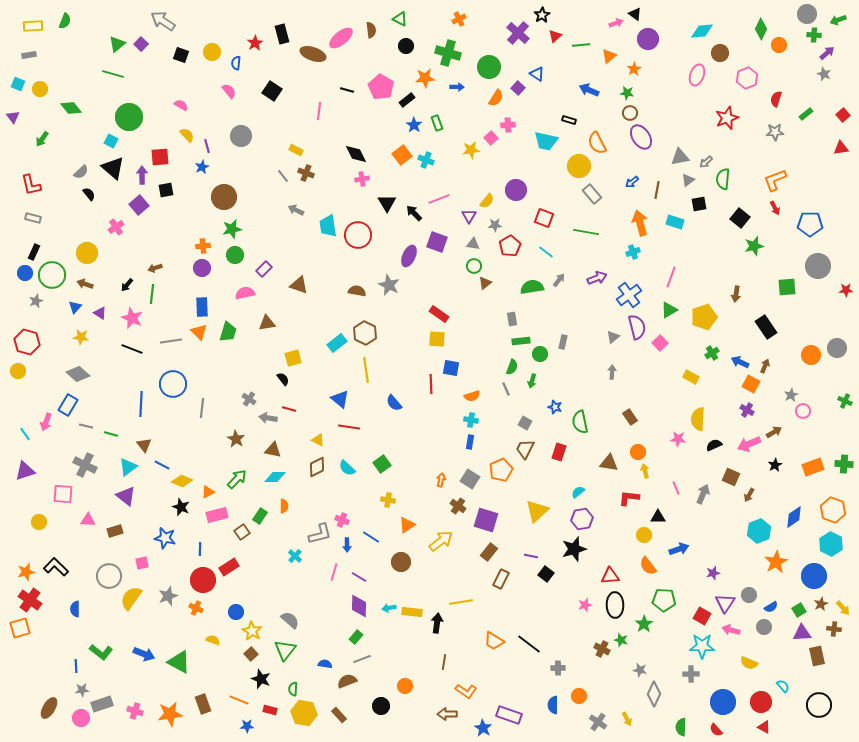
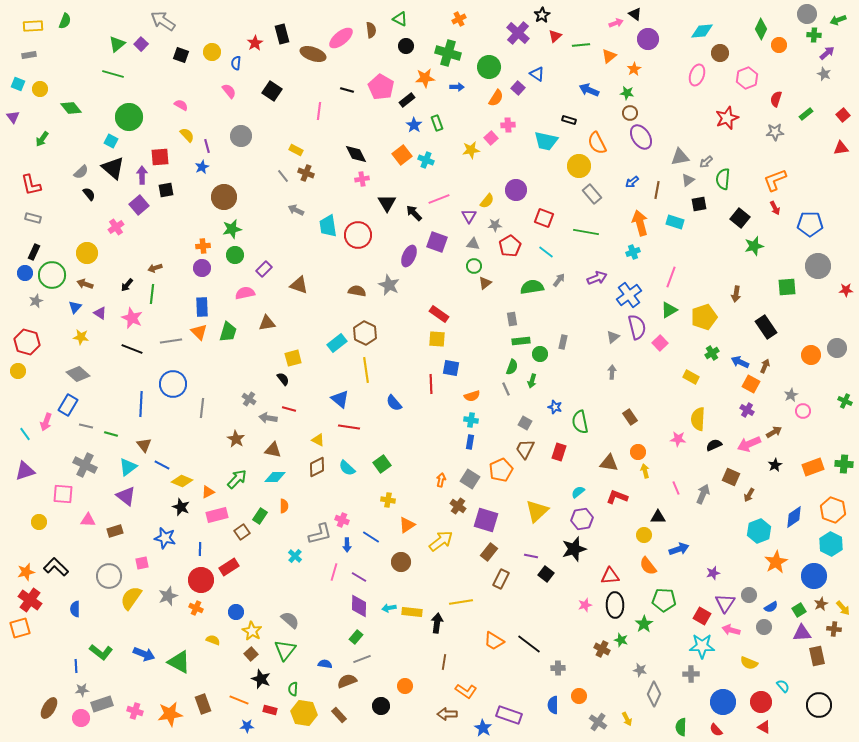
red L-shape at (629, 498): moved 12 px left, 1 px up; rotated 15 degrees clockwise
red circle at (203, 580): moved 2 px left
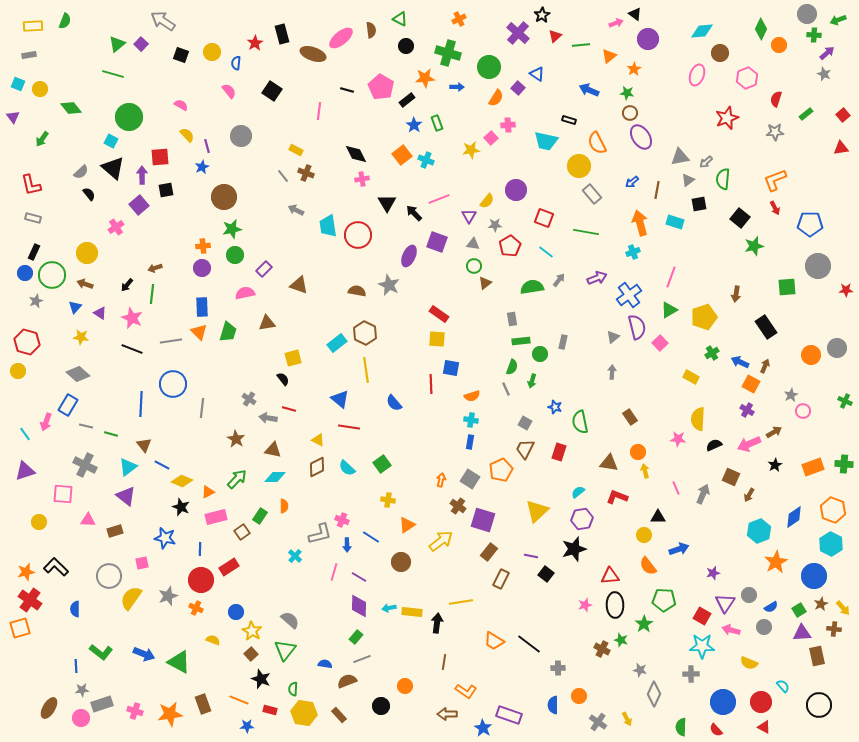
pink rectangle at (217, 515): moved 1 px left, 2 px down
purple square at (486, 520): moved 3 px left
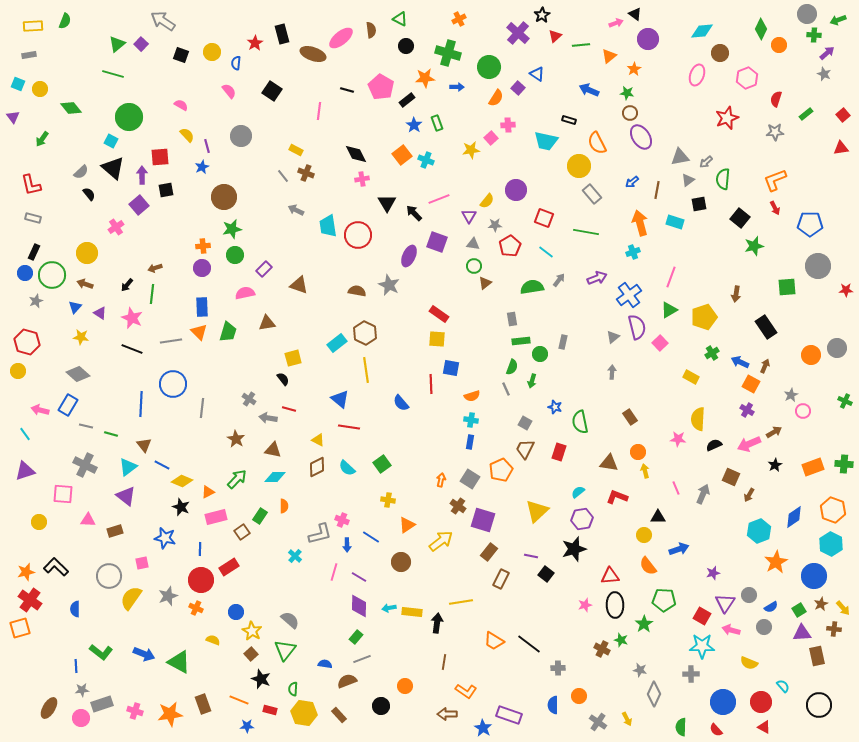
blue semicircle at (394, 403): moved 7 px right
pink arrow at (46, 422): moved 6 px left, 12 px up; rotated 84 degrees clockwise
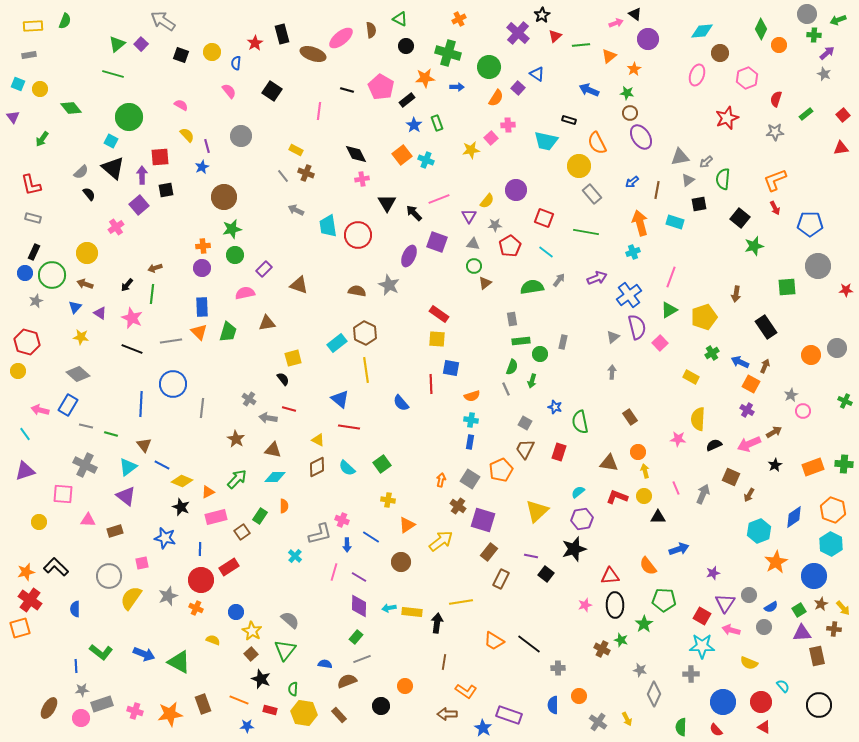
yellow circle at (644, 535): moved 39 px up
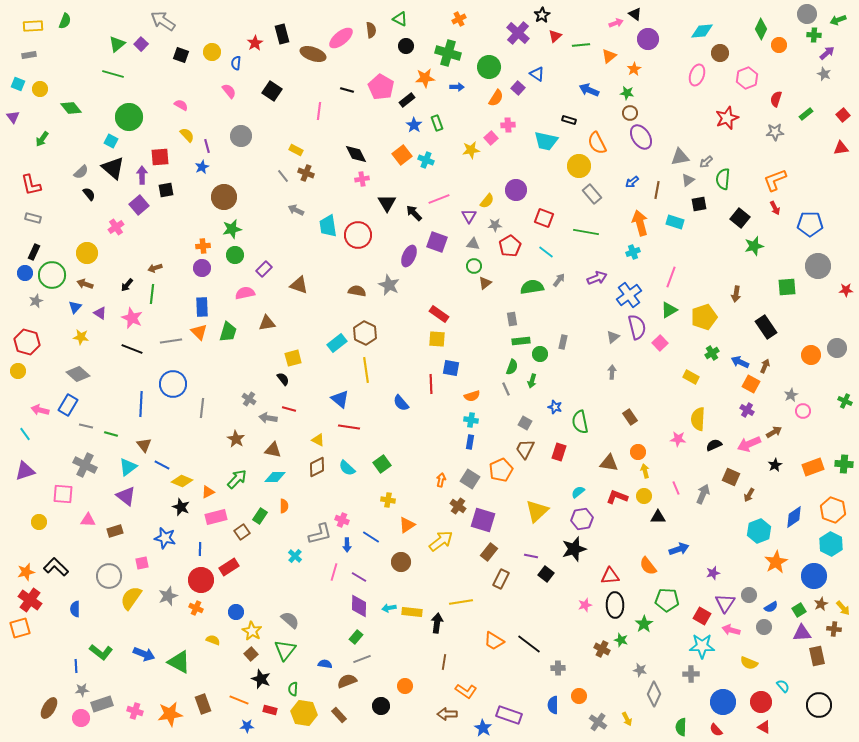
green pentagon at (664, 600): moved 3 px right
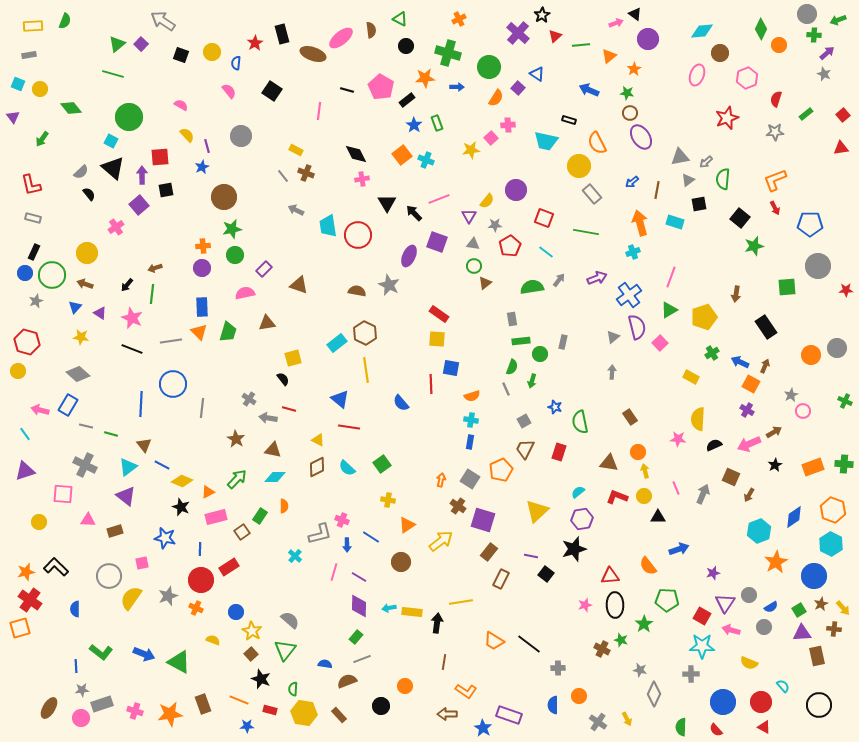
gray square at (525, 423): moved 1 px left, 2 px up; rotated 32 degrees clockwise
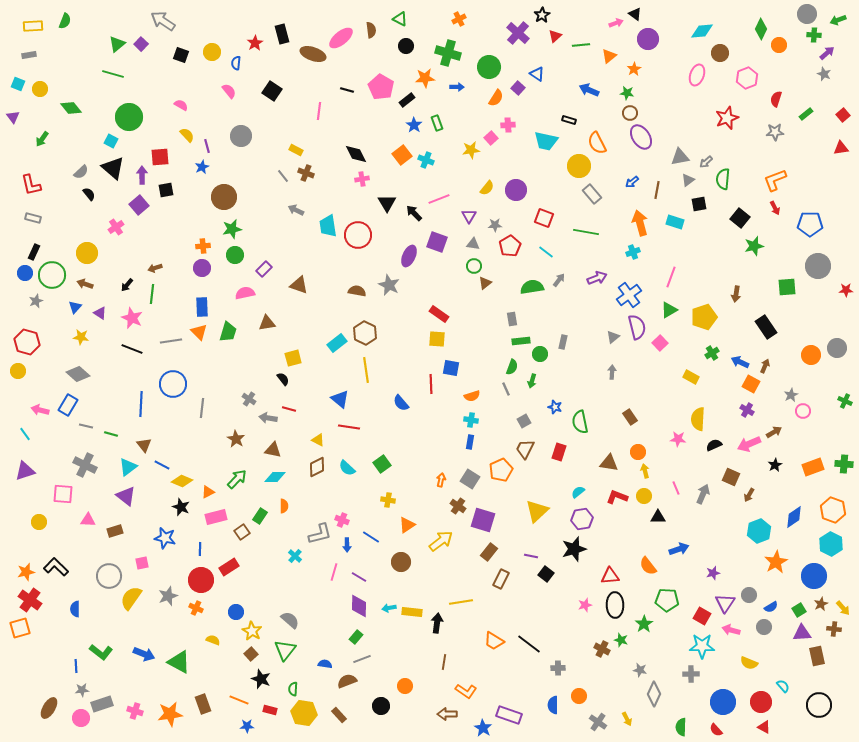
yellow semicircle at (487, 201): moved 13 px up
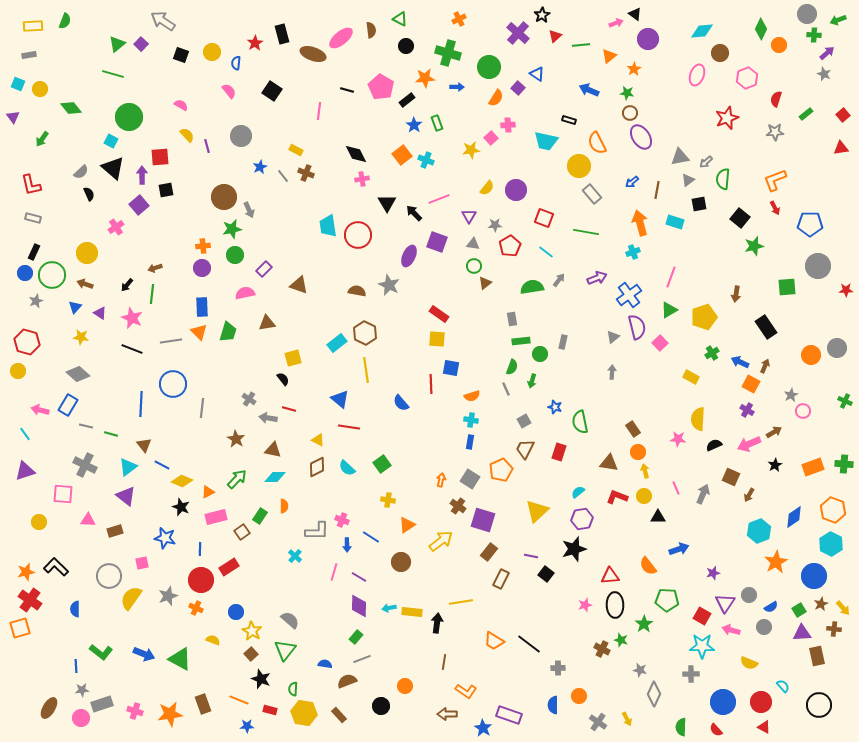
blue star at (202, 167): moved 58 px right
black semicircle at (89, 194): rotated 16 degrees clockwise
gray arrow at (296, 210): moved 47 px left; rotated 140 degrees counterclockwise
brown rectangle at (630, 417): moved 3 px right, 12 px down
gray L-shape at (320, 534): moved 3 px left, 3 px up; rotated 15 degrees clockwise
green triangle at (179, 662): moved 1 px right, 3 px up
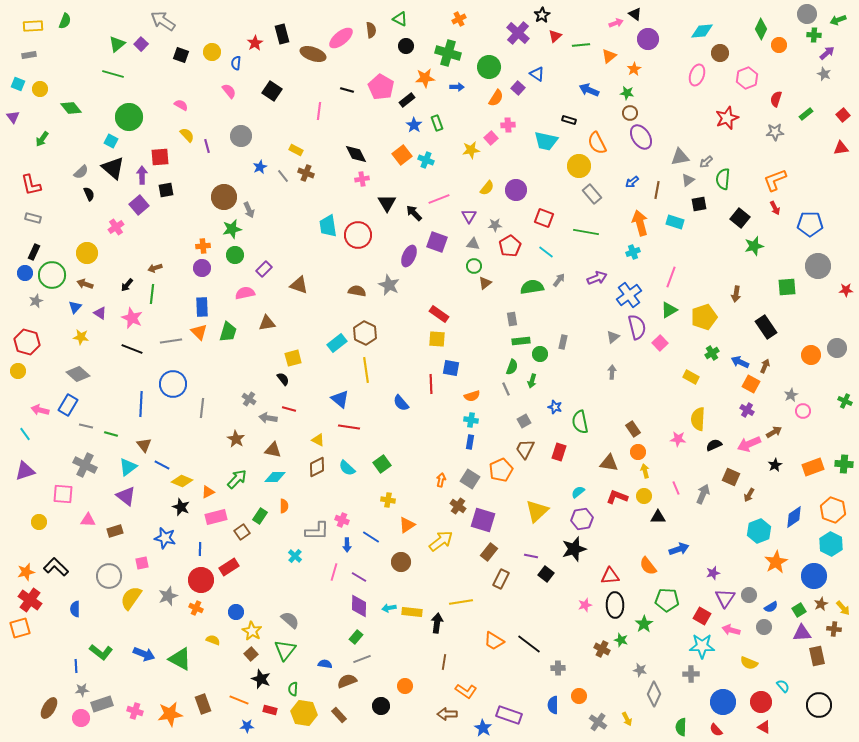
purple triangle at (725, 603): moved 5 px up
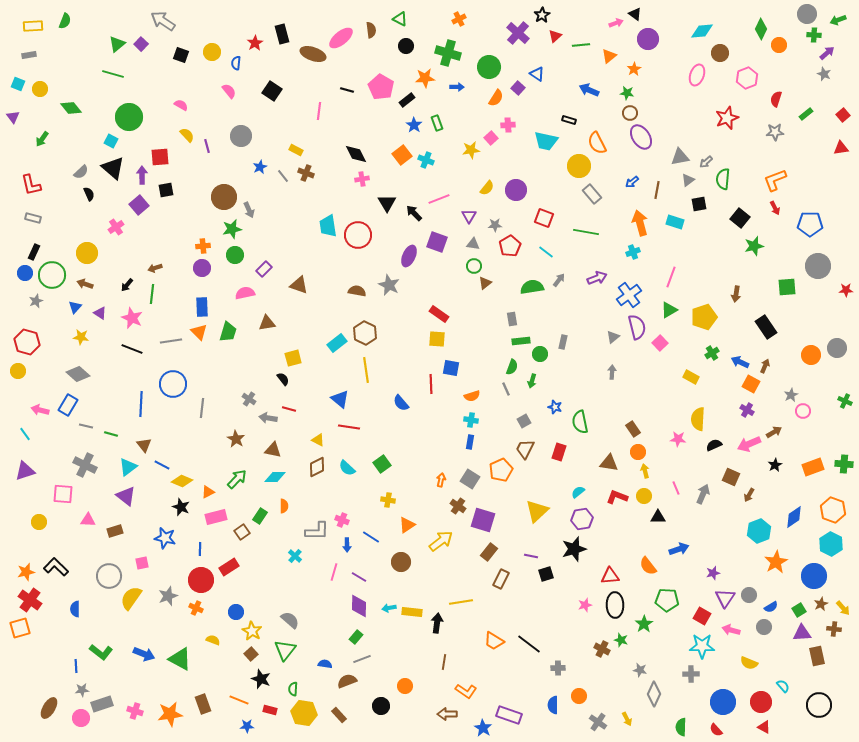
black square at (546, 574): rotated 35 degrees clockwise
